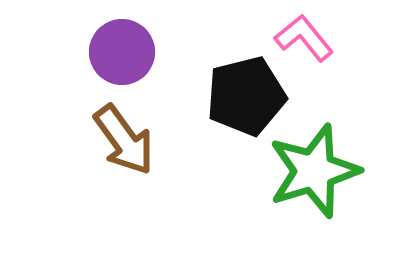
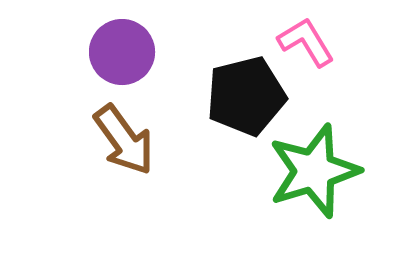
pink L-shape: moved 2 px right, 4 px down; rotated 8 degrees clockwise
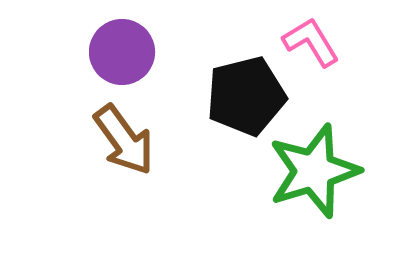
pink L-shape: moved 5 px right
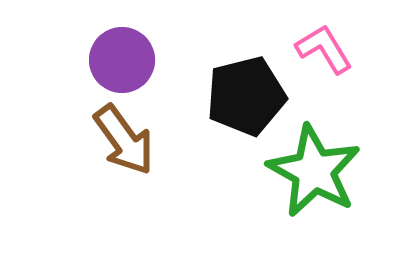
pink L-shape: moved 13 px right, 7 px down
purple circle: moved 8 px down
green star: rotated 26 degrees counterclockwise
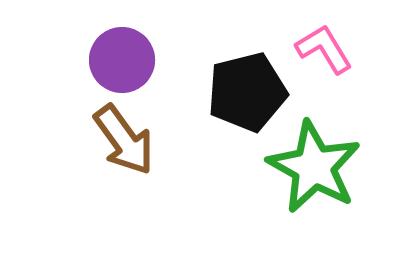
black pentagon: moved 1 px right, 4 px up
green star: moved 4 px up
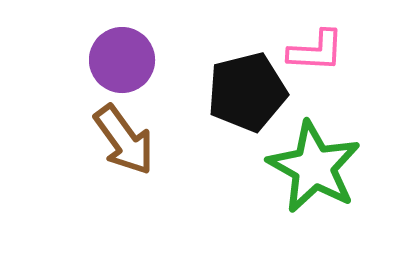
pink L-shape: moved 8 px left, 2 px down; rotated 124 degrees clockwise
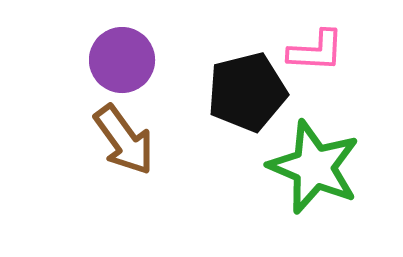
green star: rotated 6 degrees counterclockwise
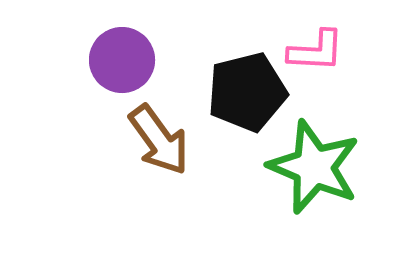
brown arrow: moved 35 px right
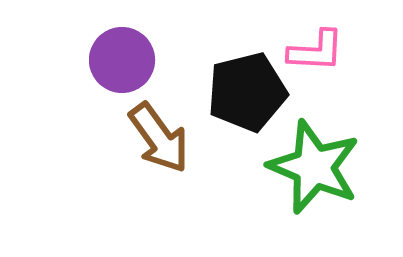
brown arrow: moved 2 px up
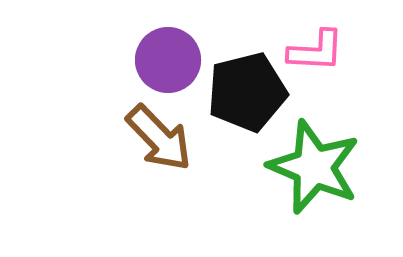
purple circle: moved 46 px right
brown arrow: rotated 8 degrees counterclockwise
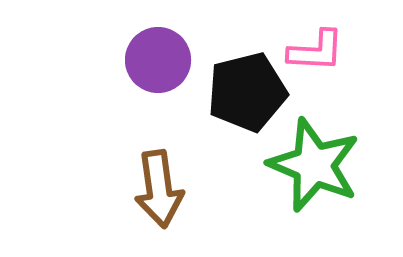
purple circle: moved 10 px left
brown arrow: moved 51 px down; rotated 36 degrees clockwise
green star: moved 2 px up
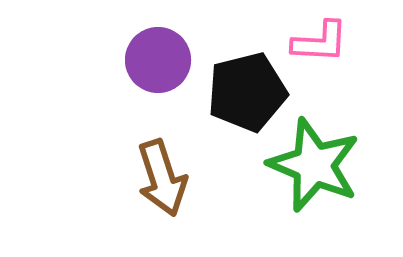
pink L-shape: moved 4 px right, 9 px up
brown arrow: moved 3 px right, 11 px up; rotated 10 degrees counterclockwise
